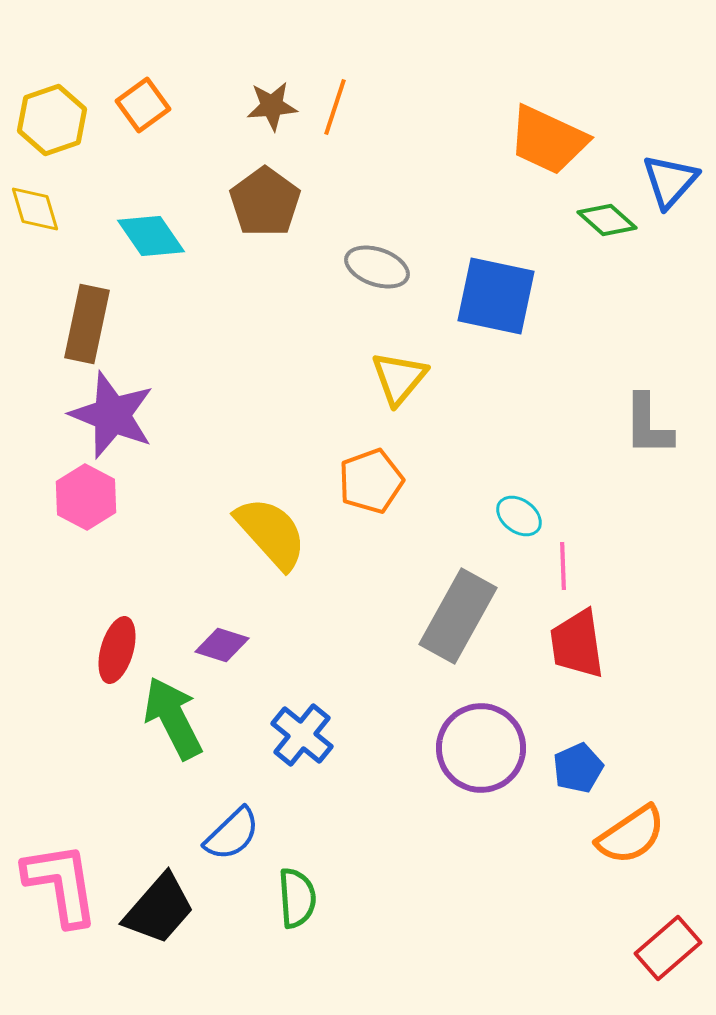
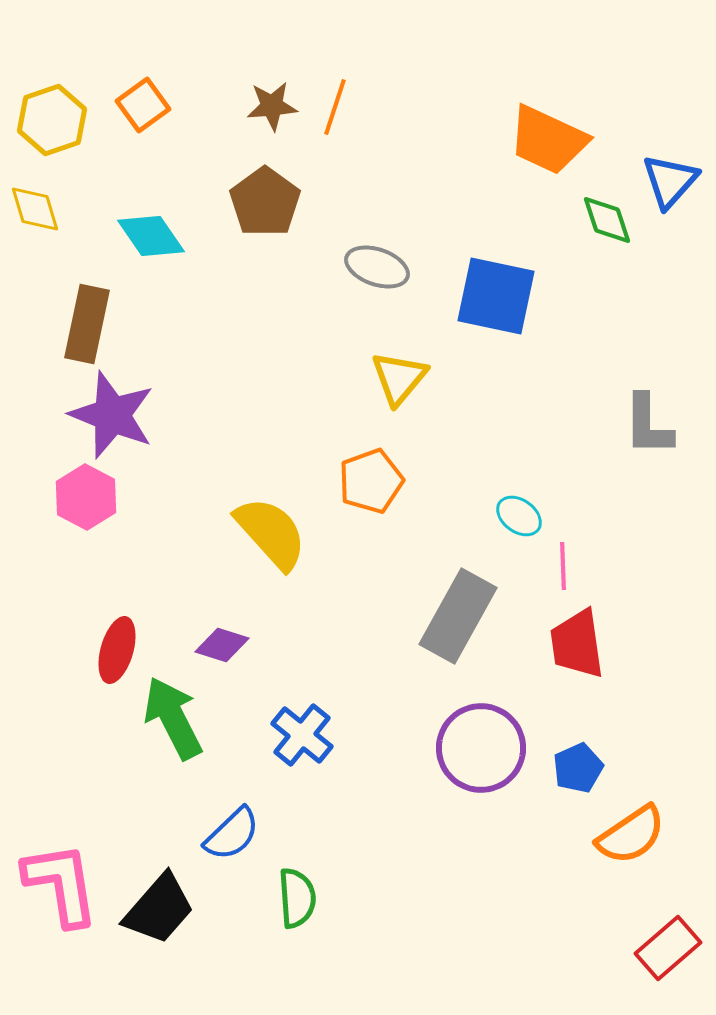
green diamond: rotated 30 degrees clockwise
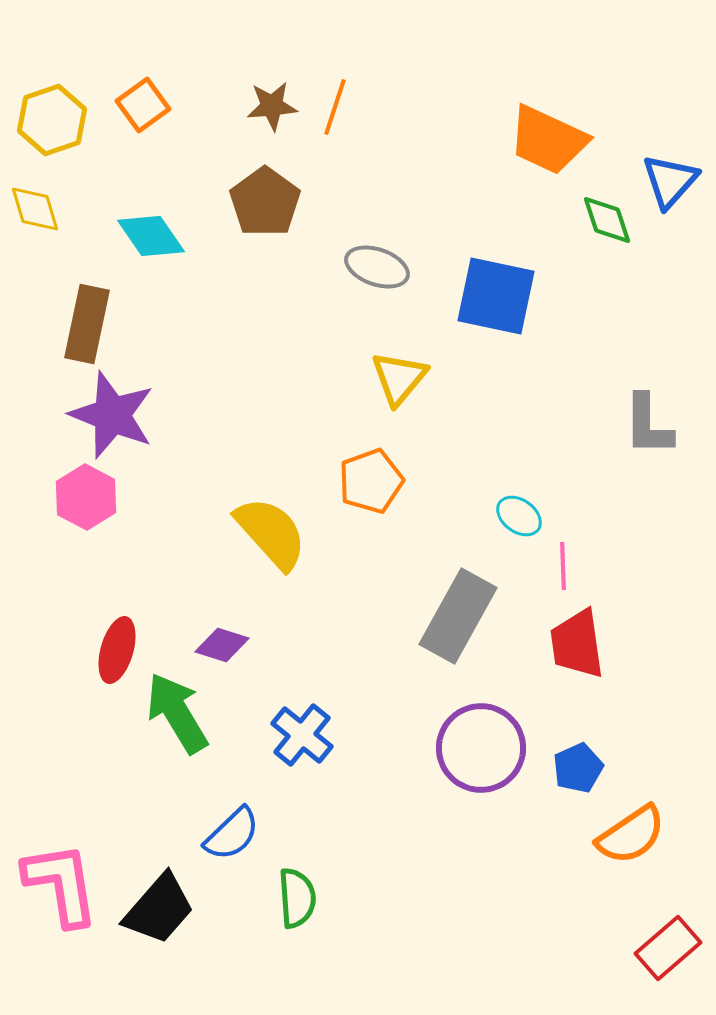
green arrow: moved 4 px right, 5 px up; rotated 4 degrees counterclockwise
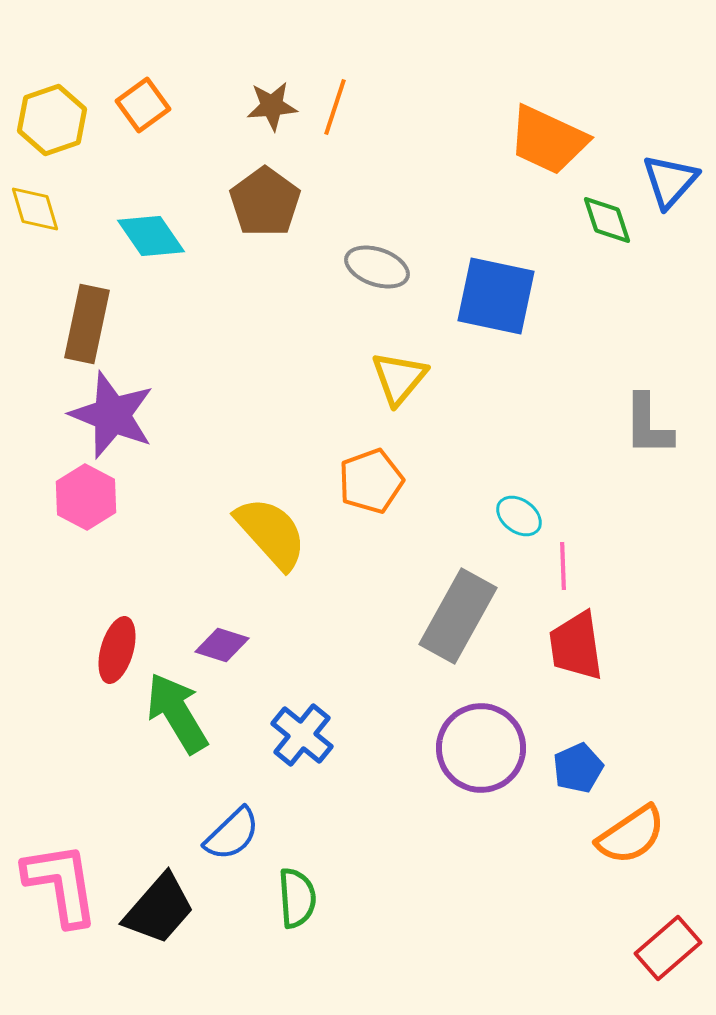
red trapezoid: moved 1 px left, 2 px down
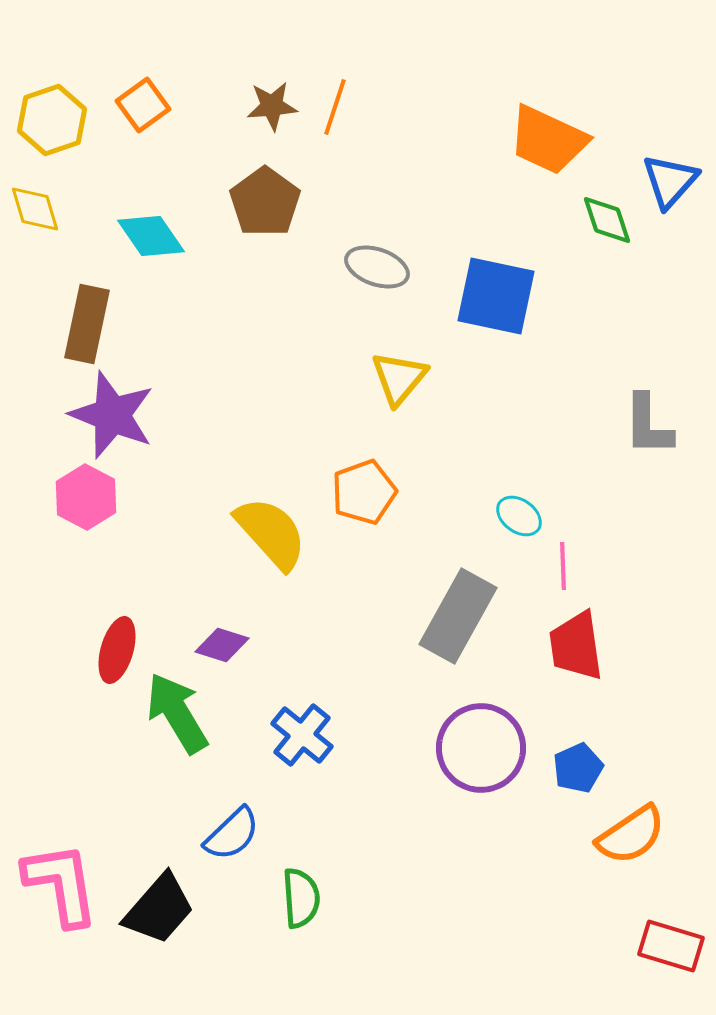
orange pentagon: moved 7 px left, 11 px down
green semicircle: moved 4 px right
red rectangle: moved 3 px right, 2 px up; rotated 58 degrees clockwise
